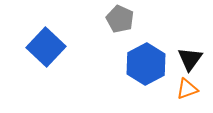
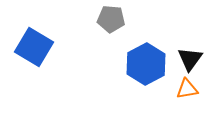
gray pentagon: moved 9 px left; rotated 20 degrees counterclockwise
blue square: moved 12 px left; rotated 12 degrees counterclockwise
orange triangle: rotated 10 degrees clockwise
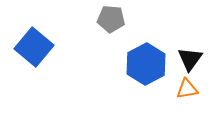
blue square: rotated 9 degrees clockwise
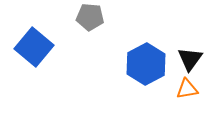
gray pentagon: moved 21 px left, 2 px up
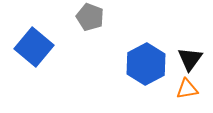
gray pentagon: rotated 16 degrees clockwise
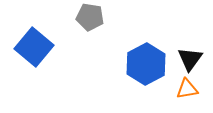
gray pentagon: rotated 12 degrees counterclockwise
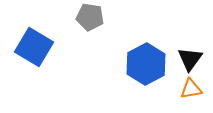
blue square: rotated 9 degrees counterclockwise
orange triangle: moved 4 px right
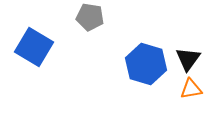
black triangle: moved 2 px left
blue hexagon: rotated 15 degrees counterclockwise
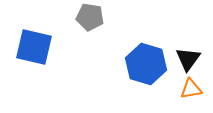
blue square: rotated 18 degrees counterclockwise
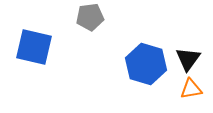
gray pentagon: rotated 16 degrees counterclockwise
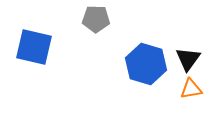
gray pentagon: moved 6 px right, 2 px down; rotated 8 degrees clockwise
